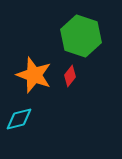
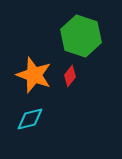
cyan diamond: moved 11 px right
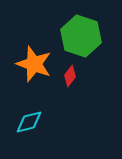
orange star: moved 11 px up
cyan diamond: moved 1 px left, 3 px down
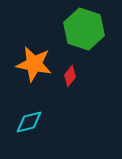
green hexagon: moved 3 px right, 7 px up
orange star: rotated 9 degrees counterclockwise
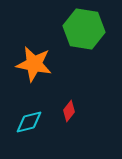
green hexagon: rotated 9 degrees counterclockwise
red diamond: moved 1 px left, 35 px down
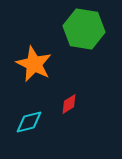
orange star: rotated 15 degrees clockwise
red diamond: moved 7 px up; rotated 20 degrees clockwise
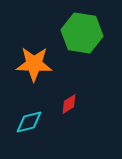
green hexagon: moved 2 px left, 4 px down
orange star: rotated 24 degrees counterclockwise
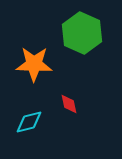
green hexagon: rotated 15 degrees clockwise
red diamond: rotated 70 degrees counterclockwise
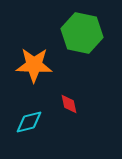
green hexagon: rotated 12 degrees counterclockwise
orange star: moved 1 px down
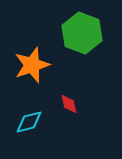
green hexagon: rotated 9 degrees clockwise
orange star: moved 2 px left; rotated 21 degrees counterclockwise
